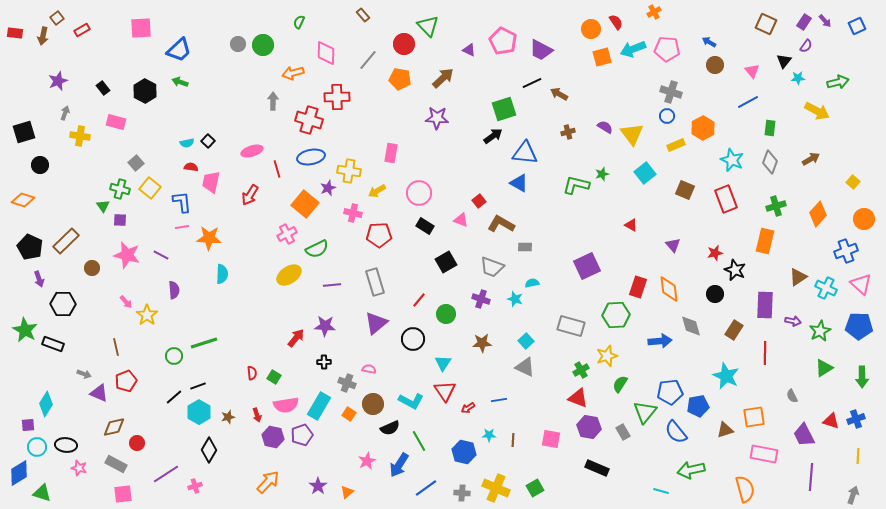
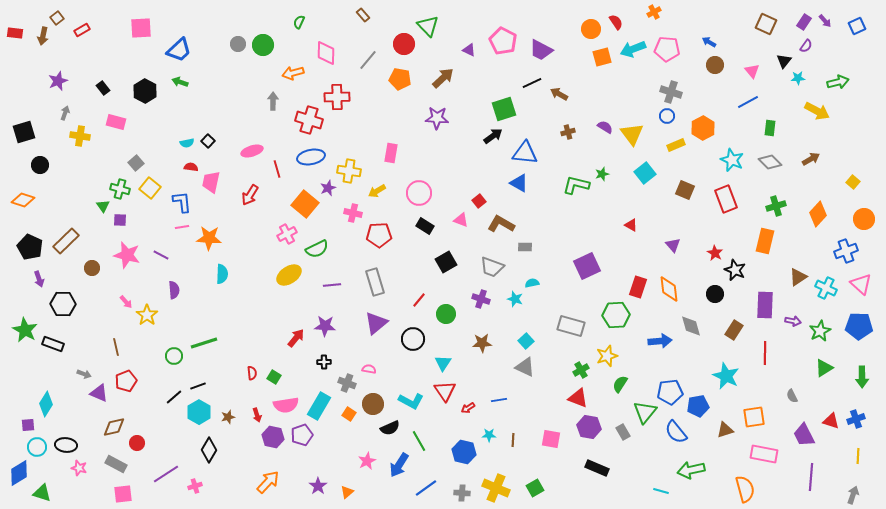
gray diamond at (770, 162): rotated 65 degrees counterclockwise
red star at (715, 253): rotated 28 degrees counterclockwise
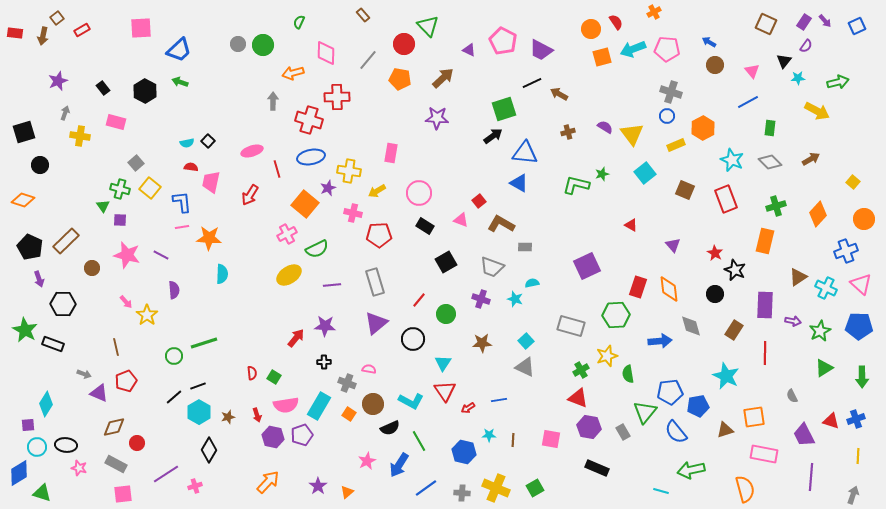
green semicircle at (620, 384): moved 8 px right, 10 px up; rotated 42 degrees counterclockwise
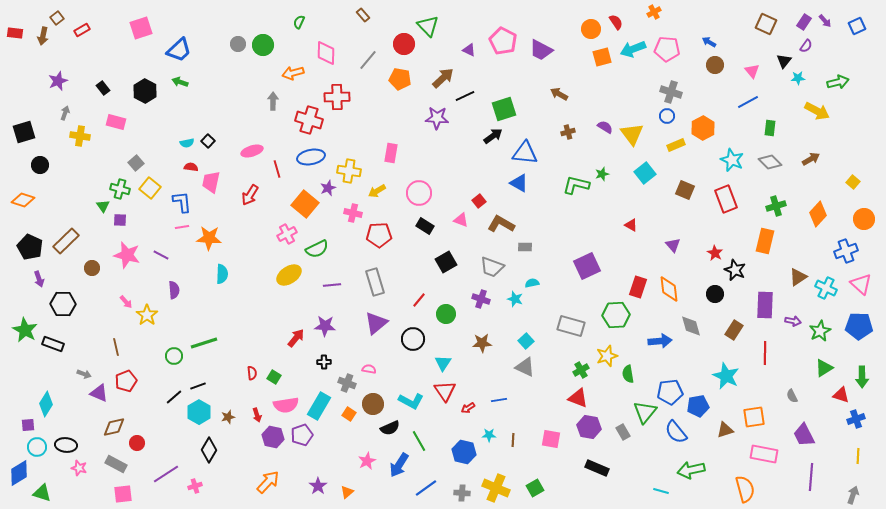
pink square at (141, 28): rotated 15 degrees counterclockwise
black line at (532, 83): moved 67 px left, 13 px down
red triangle at (831, 421): moved 10 px right, 26 px up
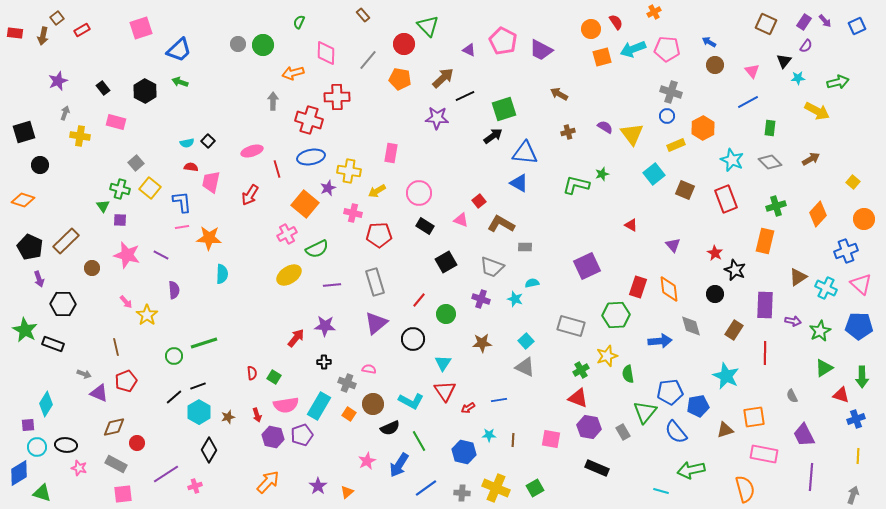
cyan square at (645, 173): moved 9 px right, 1 px down
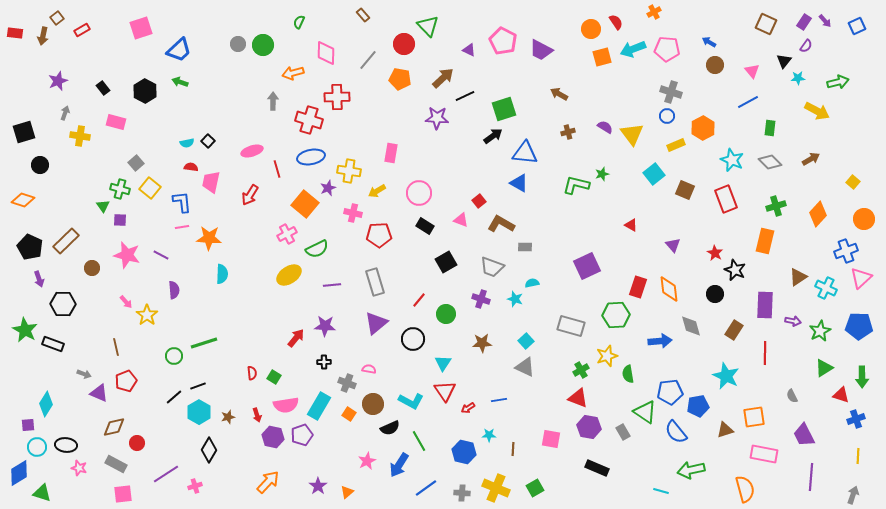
pink triangle at (861, 284): moved 6 px up; rotated 35 degrees clockwise
green triangle at (645, 412): rotated 35 degrees counterclockwise
brown line at (513, 440): moved 9 px down
